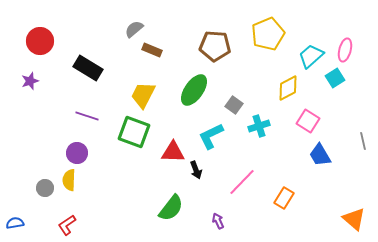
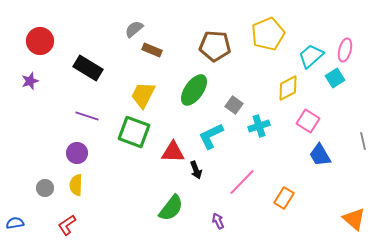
yellow semicircle: moved 7 px right, 5 px down
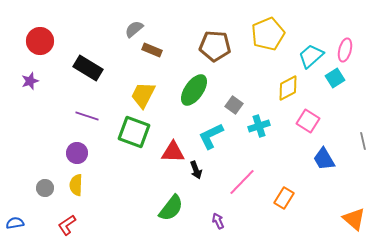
blue trapezoid: moved 4 px right, 4 px down
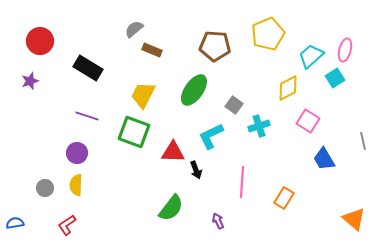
pink line: rotated 40 degrees counterclockwise
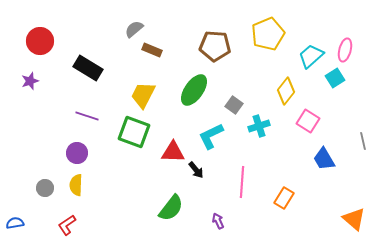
yellow diamond: moved 2 px left, 3 px down; rotated 24 degrees counterclockwise
black arrow: rotated 18 degrees counterclockwise
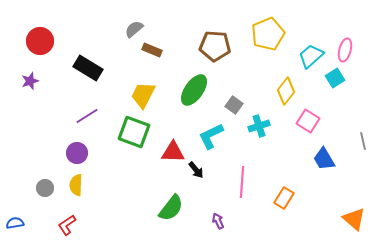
purple line: rotated 50 degrees counterclockwise
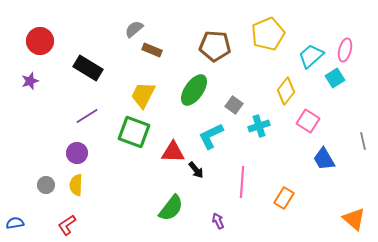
gray circle: moved 1 px right, 3 px up
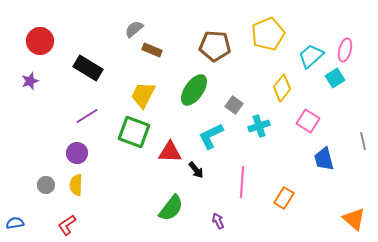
yellow diamond: moved 4 px left, 3 px up
red triangle: moved 3 px left
blue trapezoid: rotated 15 degrees clockwise
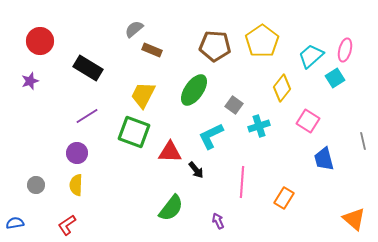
yellow pentagon: moved 6 px left, 7 px down; rotated 12 degrees counterclockwise
gray circle: moved 10 px left
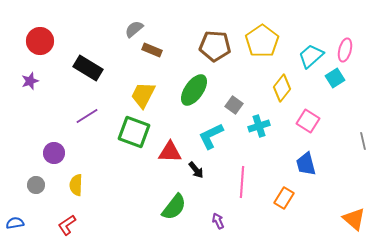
purple circle: moved 23 px left
blue trapezoid: moved 18 px left, 5 px down
green semicircle: moved 3 px right, 1 px up
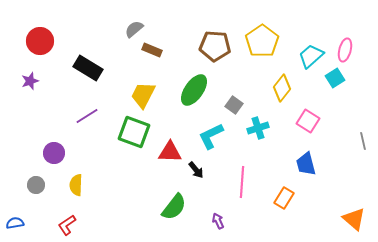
cyan cross: moved 1 px left, 2 px down
